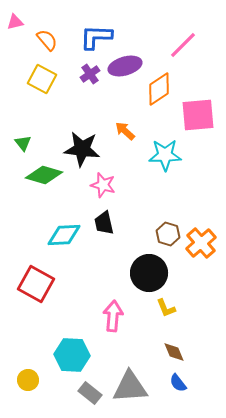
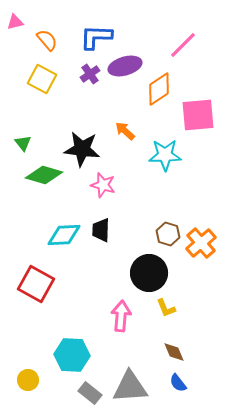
black trapezoid: moved 3 px left, 7 px down; rotated 15 degrees clockwise
pink arrow: moved 8 px right
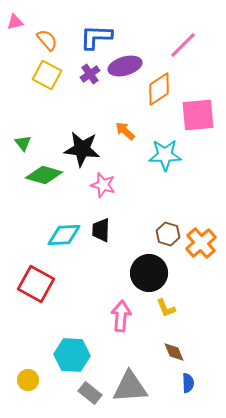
yellow square: moved 5 px right, 4 px up
blue semicircle: moved 10 px right; rotated 144 degrees counterclockwise
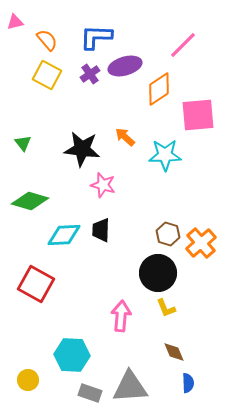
orange arrow: moved 6 px down
green diamond: moved 14 px left, 26 px down
black circle: moved 9 px right
gray rectangle: rotated 20 degrees counterclockwise
